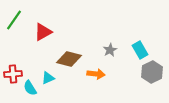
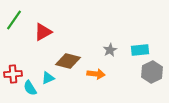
cyan rectangle: rotated 66 degrees counterclockwise
brown diamond: moved 1 px left, 2 px down
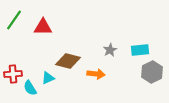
red triangle: moved 5 px up; rotated 30 degrees clockwise
